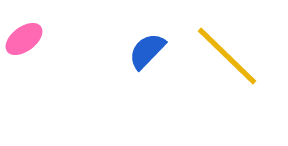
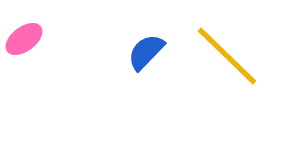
blue semicircle: moved 1 px left, 1 px down
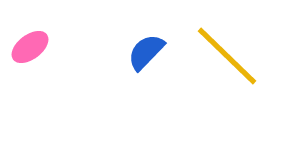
pink ellipse: moved 6 px right, 8 px down
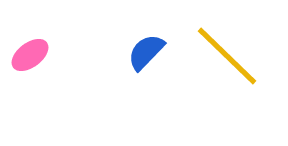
pink ellipse: moved 8 px down
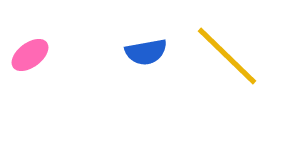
blue semicircle: rotated 144 degrees counterclockwise
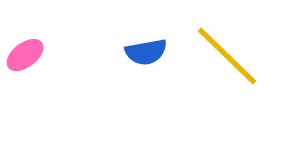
pink ellipse: moved 5 px left
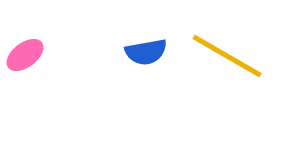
yellow line: rotated 14 degrees counterclockwise
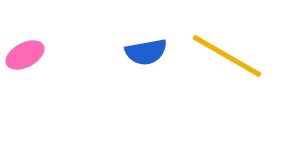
pink ellipse: rotated 9 degrees clockwise
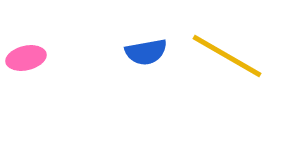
pink ellipse: moved 1 px right, 3 px down; rotated 15 degrees clockwise
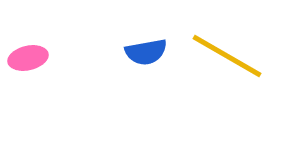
pink ellipse: moved 2 px right
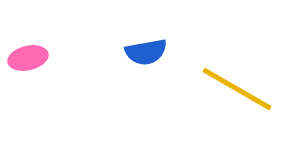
yellow line: moved 10 px right, 33 px down
